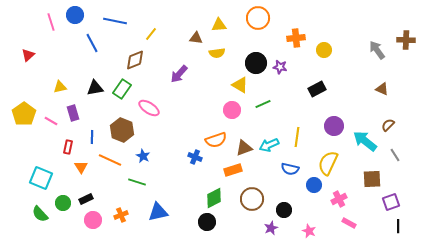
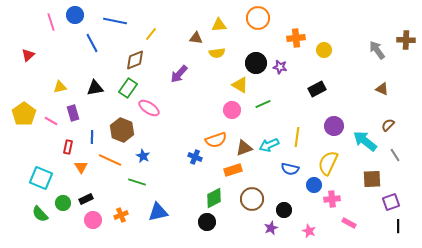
green rectangle at (122, 89): moved 6 px right, 1 px up
pink cross at (339, 199): moved 7 px left; rotated 21 degrees clockwise
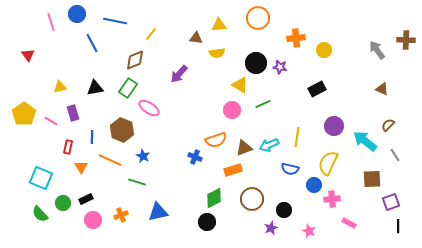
blue circle at (75, 15): moved 2 px right, 1 px up
red triangle at (28, 55): rotated 24 degrees counterclockwise
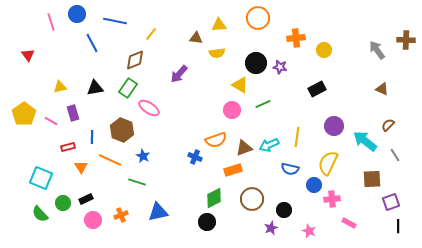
red rectangle at (68, 147): rotated 64 degrees clockwise
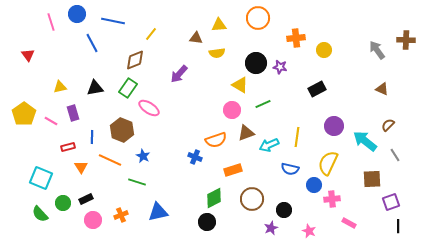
blue line at (115, 21): moved 2 px left
brown triangle at (244, 148): moved 2 px right, 15 px up
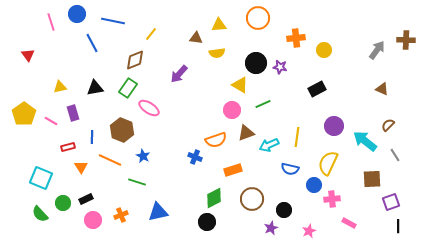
gray arrow at (377, 50): rotated 72 degrees clockwise
pink star at (309, 231): rotated 24 degrees clockwise
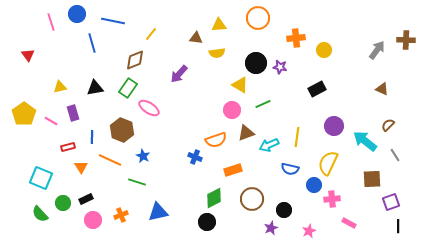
blue line at (92, 43): rotated 12 degrees clockwise
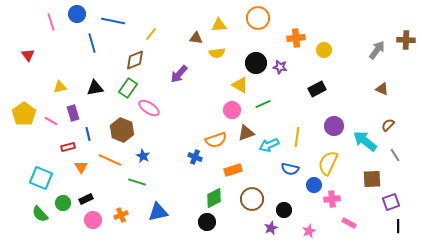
blue line at (92, 137): moved 4 px left, 3 px up; rotated 16 degrees counterclockwise
